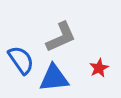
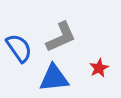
blue semicircle: moved 2 px left, 12 px up
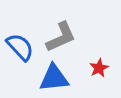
blue semicircle: moved 1 px right, 1 px up; rotated 8 degrees counterclockwise
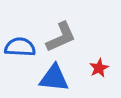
blue semicircle: rotated 44 degrees counterclockwise
blue triangle: rotated 12 degrees clockwise
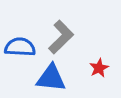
gray L-shape: rotated 20 degrees counterclockwise
blue triangle: moved 3 px left
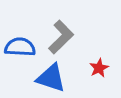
blue triangle: rotated 12 degrees clockwise
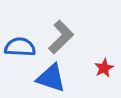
red star: moved 5 px right
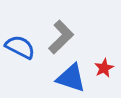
blue semicircle: rotated 24 degrees clockwise
blue triangle: moved 20 px right
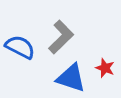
red star: moved 1 px right; rotated 24 degrees counterclockwise
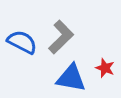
blue semicircle: moved 2 px right, 5 px up
blue triangle: rotated 8 degrees counterclockwise
